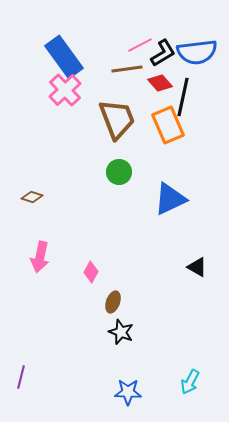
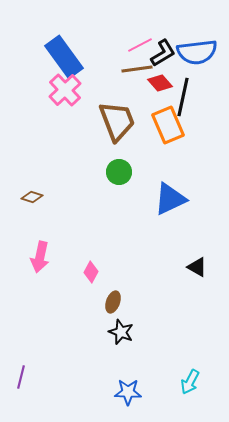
brown line: moved 10 px right
brown trapezoid: moved 2 px down
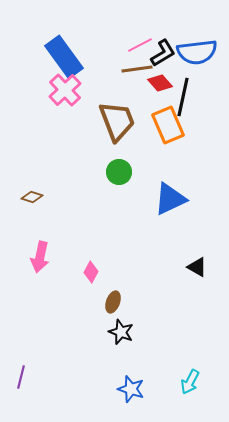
blue star: moved 3 px right, 3 px up; rotated 16 degrees clockwise
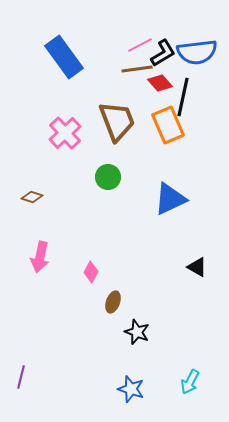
pink cross: moved 43 px down
green circle: moved 11 px left, 5 px down
black star: moved 16 px right
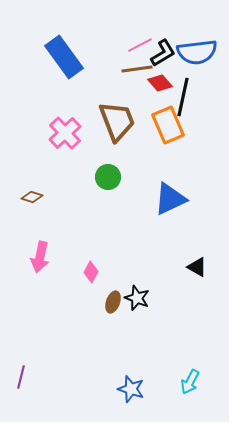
black star: moved 34 px up
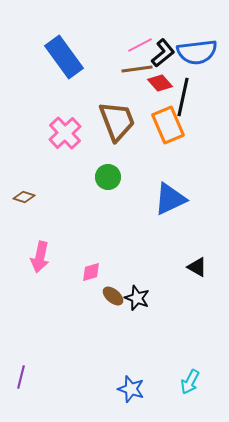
black L-shape: rotated 8 degrees counterclockwise
brown diamond: moved 8 px left
pink diamond: rotated 45 degrees clockwise
brown ellipse: moved 6 px up; rotated 70 degrees counterclockwise
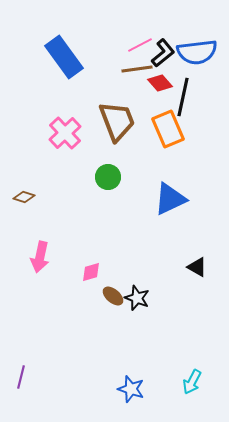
orange rectangle: moved 4 px down
cyan arrow: moved 2 px right
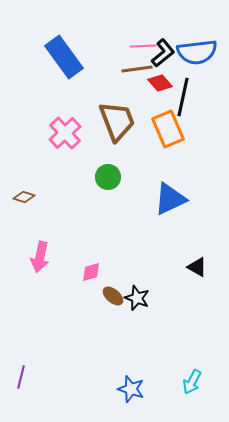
pink line: moved 3 px right, 1 px down; rotated 25 degrees clockwise
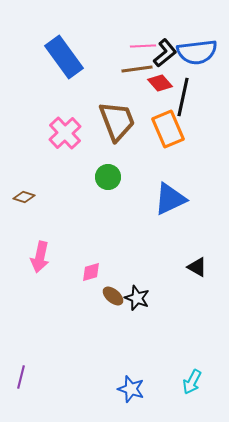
black L-shape: moved 2 px right
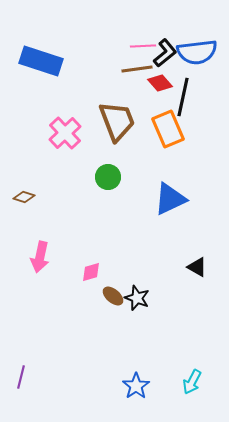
blue rectangle: moved 23 px left, 4 px down; rotated 36 degrees counterclockwise
blue star: moved 5 px right, 3 px up; rotated 20 degrees clockwise
